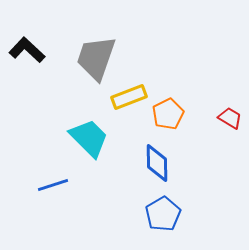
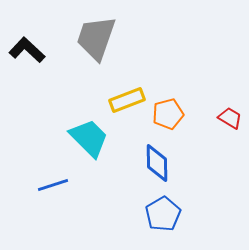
gray trapezoid: moved 20 px up
yellow rectangle: moved 2 px left, 3 px down
orange pentagon: rotated 12 degrees clockwise
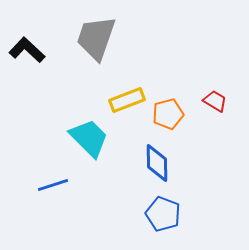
red trapezoid: moved 15 px left, 17 px up
blue pentagon: rotated 20 degrees counterclockwise
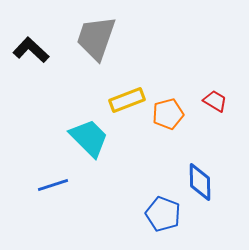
black L-shape: moved 4 px right
blue diamond: moved 43 px right, 19 px down
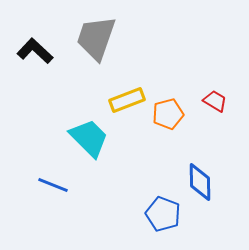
black L-shape: moved 4 px right, 1 px down
blue line: rotated 40 degrees clockwise
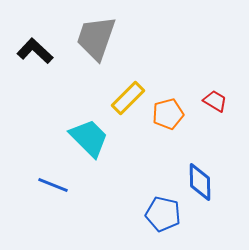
yellow rectangle: moved 1 px right, 2 px up; rotated 24 degrees counterclockwise
blue pentagon: rotated 8 degrees counterclockwise
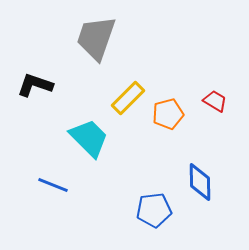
black L-shape: moved 34 px down; rotated 24 degrees counterclockwise
blue pentagon: moved 9 px left, 4 px up; rotated 20 degrees counterclockwise
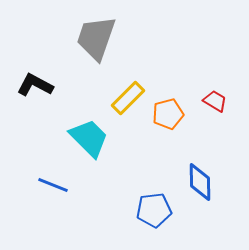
black L-shape: rotated 9 degrees clockwise
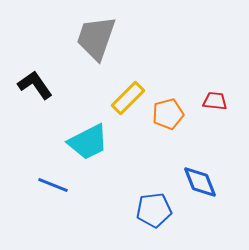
black L-shape: rotated 27 degrees clockwise
red trapezoid: rotated 25 degrees counterclockwise
cyan trapezoid: moved 1 px left, 4 px down; rotated 108 degrees clockwise
blue diamond: rotated 21 degrees counterclockwise
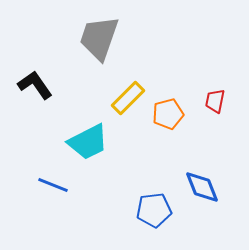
gray trapezoid: moved 3 px right
red trapezoid: rotated 85 degrees counterclockwise
blue diamond: moved 2 px right, 5 px down
